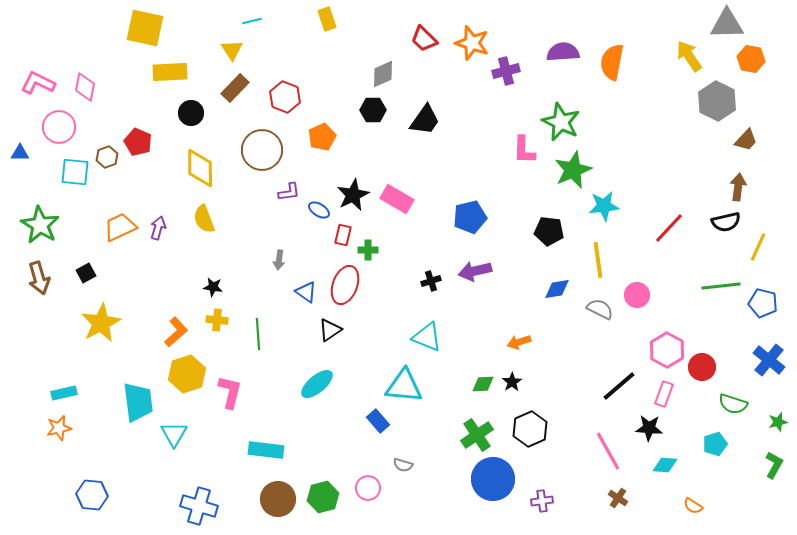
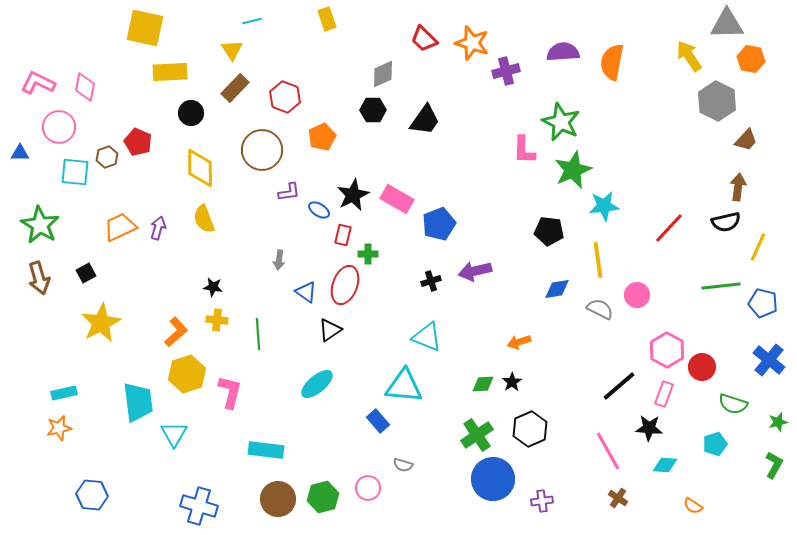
blue pentagon at (470, 217): moved 31 px left, 7 px down; rotated 8 degrees counterclockwise
green cross at (368, 250): moved 4 px down
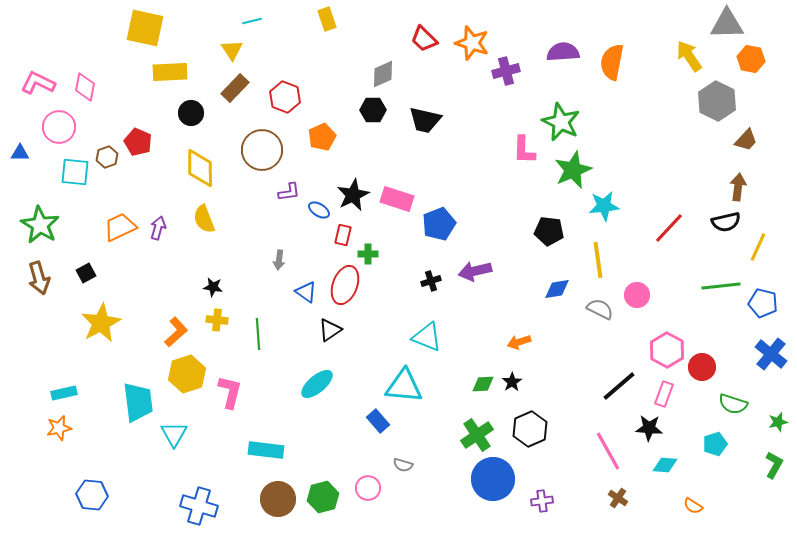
black trapezoid at (425, 120): rotated 68 degrees clockwise
pink rectangle at (397, 199): rotated 12 degrees counterclockwise
blue cross at (769, 360): moved 2 px right, 6 px up
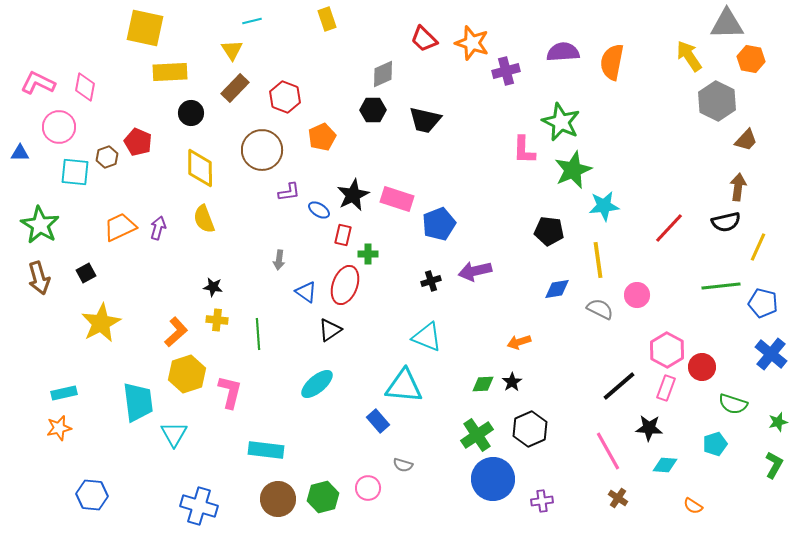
pink rectangle at (664, 394): moved 2 px right, 6 px up
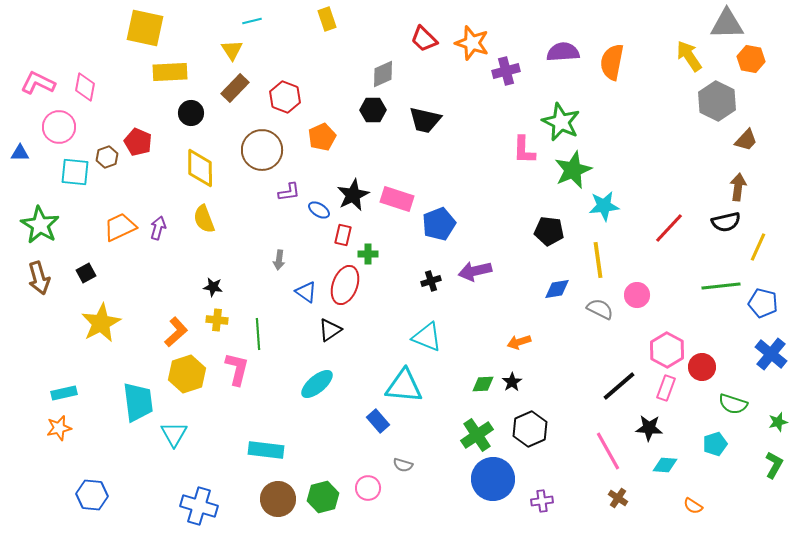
pink L-shape at (230, 392): moved 7 px right, 23 px up
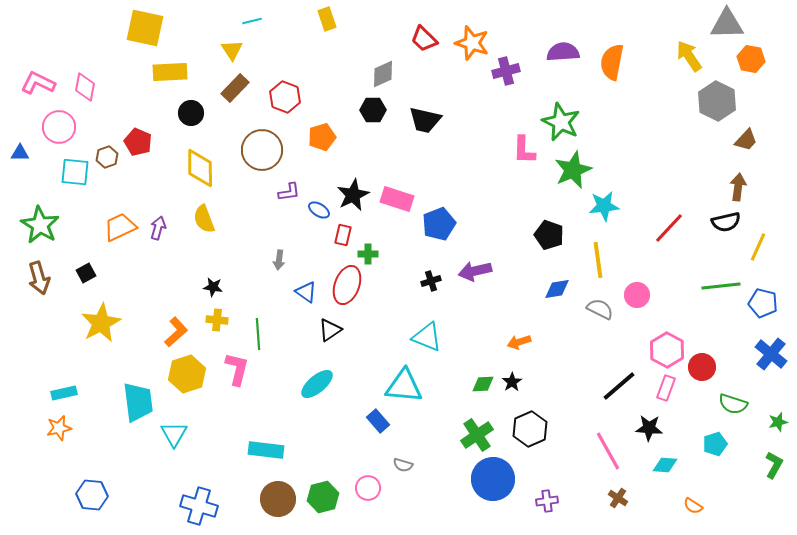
orange pentagon at (322, 137): rotated 8 degrees clockwise
black pentagon at (549, 231): moved 4 px down; rotated 12 degrees clockwise
red ellipse at (345, 285): moved 2 px right
purple cross at (542, 501): moved 5 px right
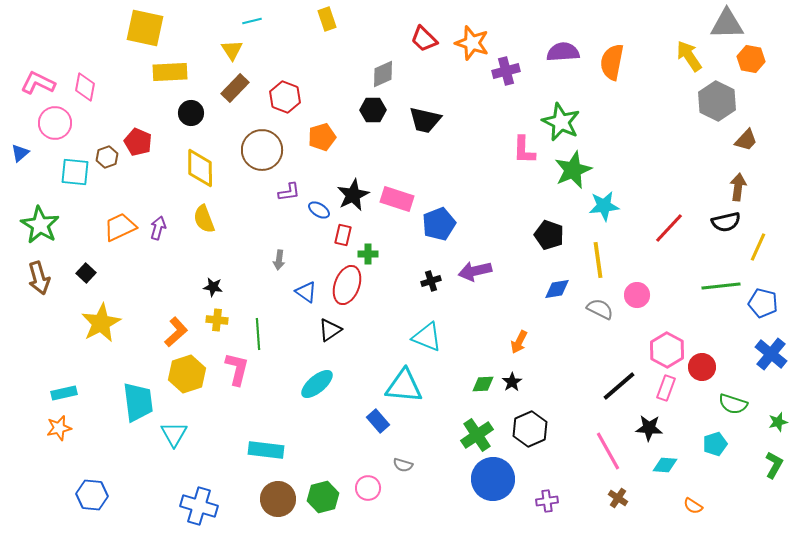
pink circle at (59, 127): moved 4 px left, 4 px up
blue triangle at (20, 153): rotated 42 degrees counterclockwise
black square at (86, 273): rotated 18 degrees counterclockwise
orange arrow at (519, 342): rotated 45 degrees counterclockwise
